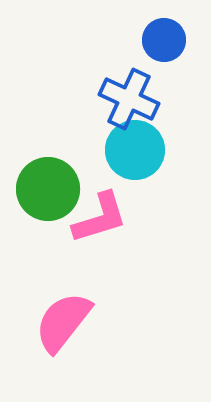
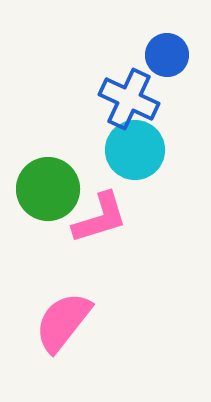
blue circle: moved 3 px right, 15 px down
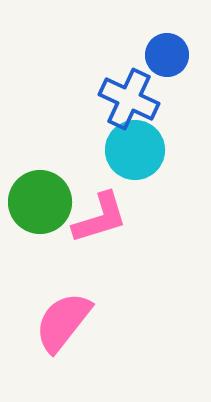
green circle: moved 8 px left, 13 px down
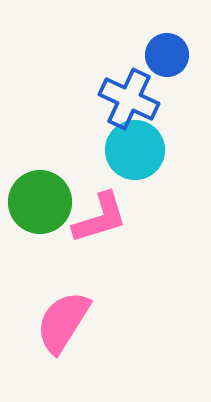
pink semicircle: rotated 6 degrees counterclockwise
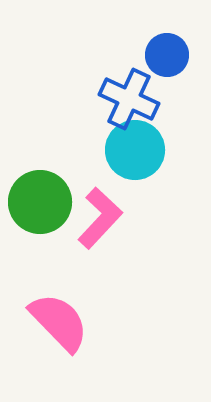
pink L-shape: rotated 30 degrees counterclockwise
pink semicircle: moved 4 px left; rotated 104 degrees clockwise
